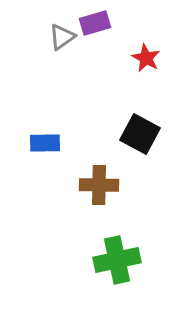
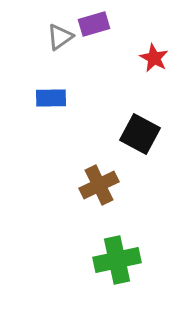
purple rectangle: moved 1 px left, 1 px down
gray triangle: moved 2 px left
red star: moved 8 px right
blue rectangle: moved 6 px right, 45 px up
brown cross: rotated 27 degrees counterclockwise
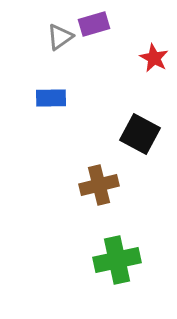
brown cross: rotated 12 degrees clockwise
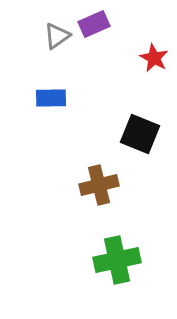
purple rectangle: rotated 8 degrees counterclockwise
gray triangle: moved 3 px left, 1 px up
black square: rotated 6 degrees counterclockwise
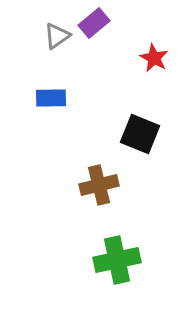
purple rectangle: moved 1 px up; rotated 16 degrees counterclockwise
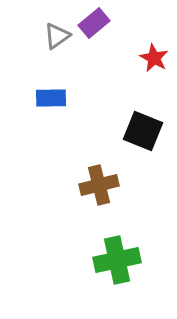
black square: moved 3 px right, 3 px up
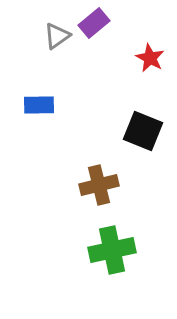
red star: moved 4 px left
blue rectangle: moved 12 px left, 7 px down
green cross: moved 5 px left, 10 px up
